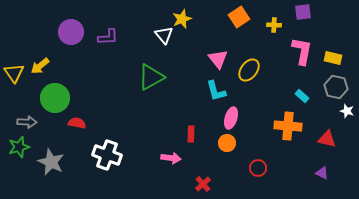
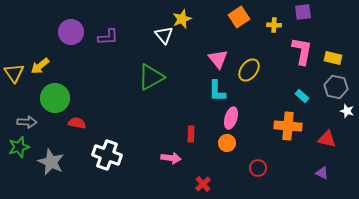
cyan L-shape: moved 1 px right; rotated 15 degrees clockwise
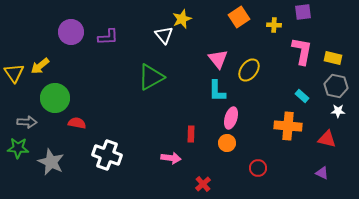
gray hexagon: moved 1 px up
white star: moved 9 px left; rotated 16 degrees counterclockwise
green star: moved 1 px left, 1 px down; rotated 20 degrees clockwise
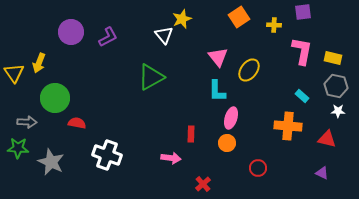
purple L-shape: rotated 25 degrees counterclockwise
pink triangle: moved 2 px up
yellow arrow: moved 1 px left, 3 px up; rotated 30 degrees counterclockwise
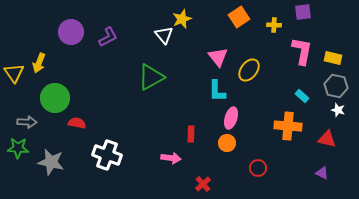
white star: moved 1 px up; rotated 16 degrees clockwise
gray star: rotated 12 degrees counterclockwise
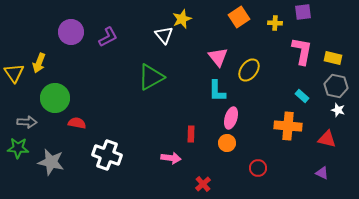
yellow cross: moved 1 px right, 2 px up
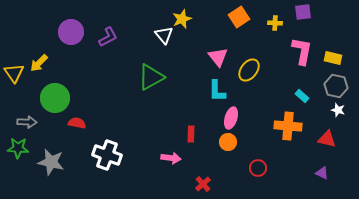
yellow arrow: rotated 24 degrees clockwise
orange circle: moved 1 px right, 1 px up
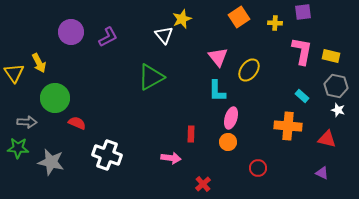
yellow rectangle: moved 2 px left, 2 px up
yellow arrow: rotated 72 degrees counterclockwise
red semicircle: rotated 12 degrees clockwise
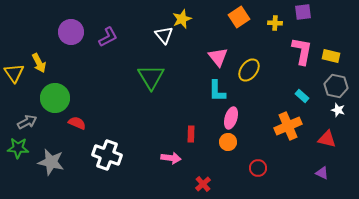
green triangle: rotated 32 degrees counterclockwise
gray arrow: rotated 30 degrees counterclockwise
orange cross: rotated 28 degrees counterclockwise
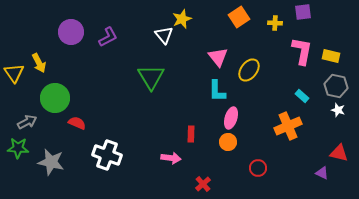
red triangle: moved 12 px right, 14 px down
